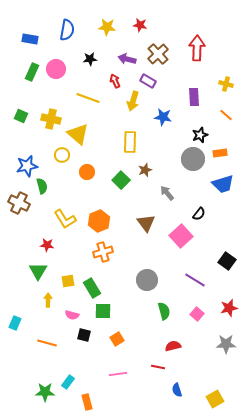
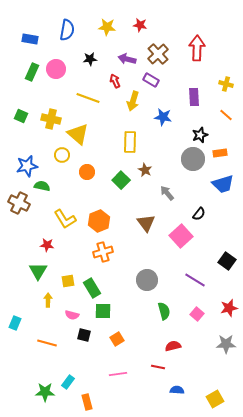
purple rectangle at (148, 81): moved 3 px right, 1 px up
brown star at (145, 170): rotated 24 degrees counterclockwise
green semicircle at (42, 186): rotated 63 degrees counterclockwise
blue semicircle at (177, 390): rotated 112 degrees clockwise
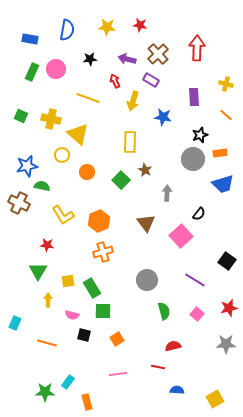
gray arrow at (167, 193): rotated 42 degrees clockwise
yellow L-shape at (65, 219): moved 2 px left, 4 px up
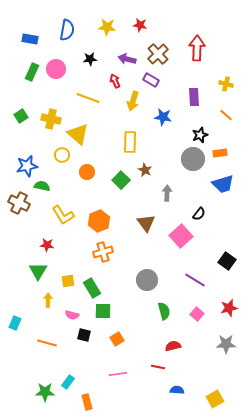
green square at (21, 116): rotated 32 degrees clockwise
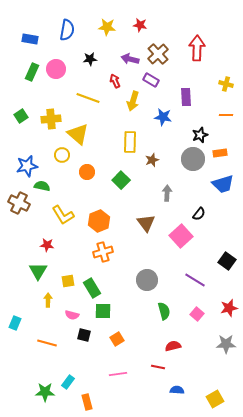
purple arrow at (127, 59): moved 3 px right
purple rectangle at (194, 97): moved 8 px left
orange line at (226, 115): rotated 40 degrees counterclockwise
yellow cross at (51, 119): rotated 18 degrees counterclockwise
brown star at (145, 170): moved 7 px right, 10 px up; rotated 24 degrees clockwise
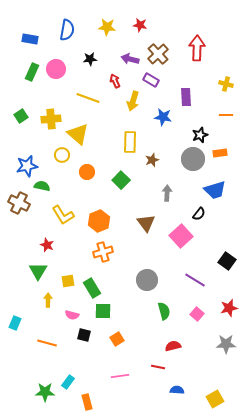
blue trapezoid at (223, 184): moved 8 px left, 6 px down
red star at (47, 245): rotated 16 degrees clockwise
pink line at (118, 374): moved 2 px right, 2 px down
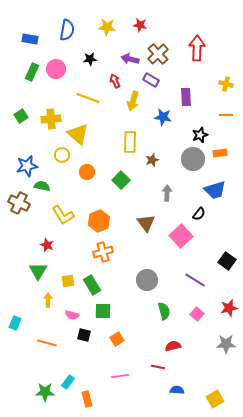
green rectangle at (92, 288): moved 3 px up
orange rectangle at (87, 402): moved 3 px up
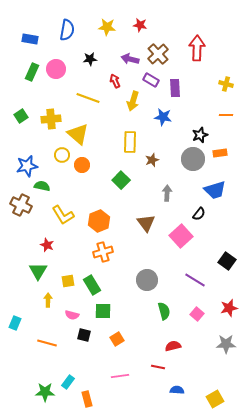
purple rectangle at (186, 97): moved 11 px left, 9 px up
orange circle at (87, 172): moved 5 px left, 7 px up
brown cross at (19, 203): moved 2 px right, 2 px down
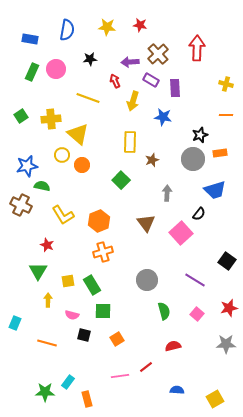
purple arrow at (130, 59): moved 3 px down; rotated 18 degrees counterclockwise
pink square at (181, 236): moved 3 px up
red line at (158, 367): moved 12 px left; rotated 48 degrees counterclockwise
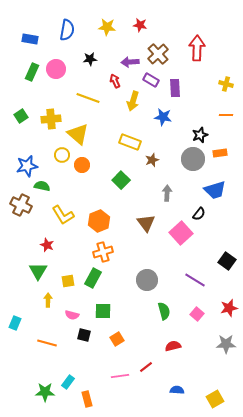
yellow rectangle at (130, 142): rotated 70 degrees counterclockwise
green rectangle at (92, 285): moved 1 px right, 7 px up; rotated 60 degrees clockwise
